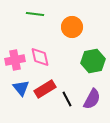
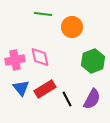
green line: moved 8 px right
green hexagon: rotated 10 degrees counterclockwise
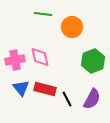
red rectangle: rotated 45 degrees clockwise
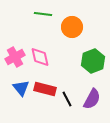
pink cross: moved 3 px up; rotated 18 degrees counterclockwise
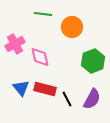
pink cross: moved 13 px up
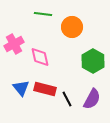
pink cross: moved 1 px left
green hexagon: rotated 10 degrees counterclockwise
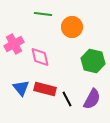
green hexagon: rotated 15 degrees counterclockwise
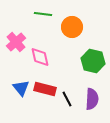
pink cross: moved 2 px right, 2 px up; rotated 12 degrees counterclockwise
purple semicircle: rotated 25 degrees counterclockwise
